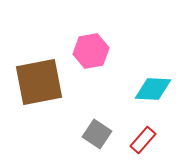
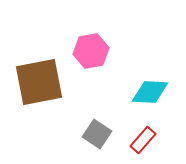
cyan diamond: moved 3 px left, 3 px down
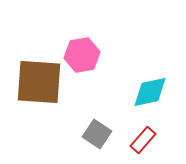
pink hexagon: moved 9 px left, 4 px down
brown square: rotated 15 degrees clockwise
cyan diamond: rotated 15 degrees counterclockwise
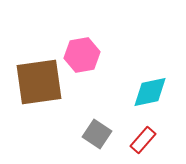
brown square: rotated 12 degrees counterclockwise
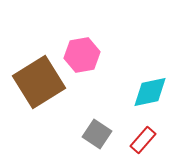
brown square: rotated 24 degrees counterclockwise
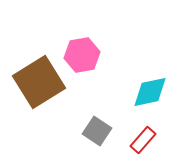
gray square: moved 3 px up
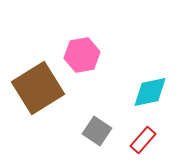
brown square: moved 1 px left, 6 px down
